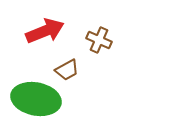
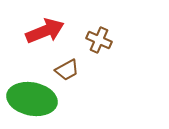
green ellipse: moved 4 px left
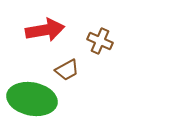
red arrow: moved 1 px up; rotated 12 degrees clockwise
brown cross: moved 1 px right, 1 px down
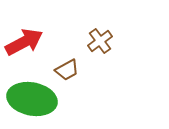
red arrow: moved 21 px left, 12 px down; rotated 18 degrees counterclockwise
brown cross: rotated 30 degrees clockwise
